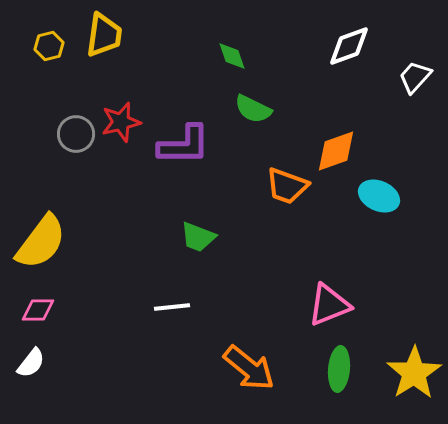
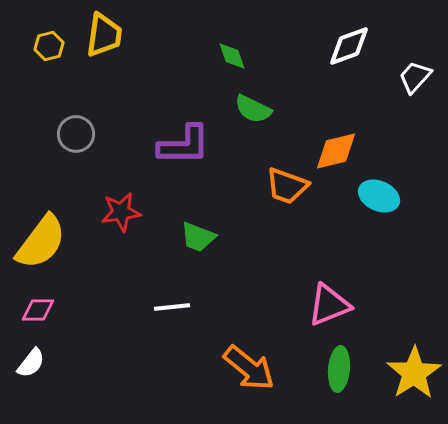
red star: moved 90 px down; rotated 6 degrees clockwise
orange diamond: rotated 6 degrees clockwise
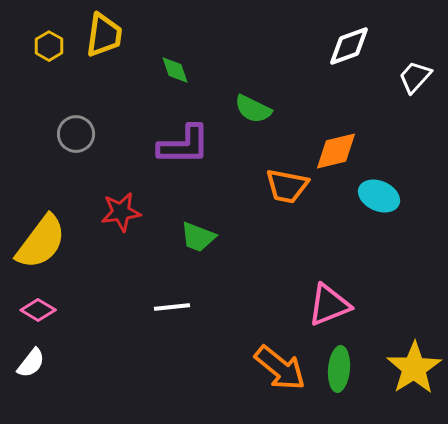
yellow hexagon: rotated 16 degrees counterclockwise
green diamond: moved 57 px left, 14 px down
orange trapezoid: rotated 9 degrees counterclockwise
pink diamond: rotated 32 degrees clockwise
orange arrow: moved 31 px right
yellow star: moved 5 px up
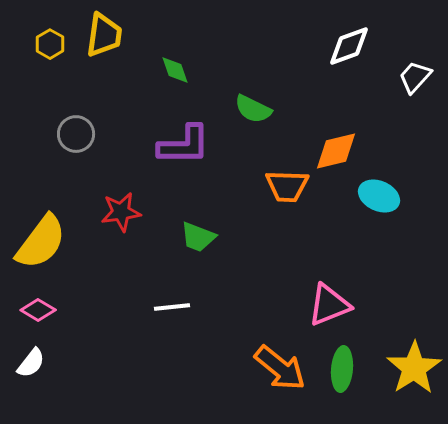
yellow hexagon: moved 1 px right, 2 px up
orange trapezoid: rotated 9 degrees counterclockwise
green ellipse: moved 3 px right
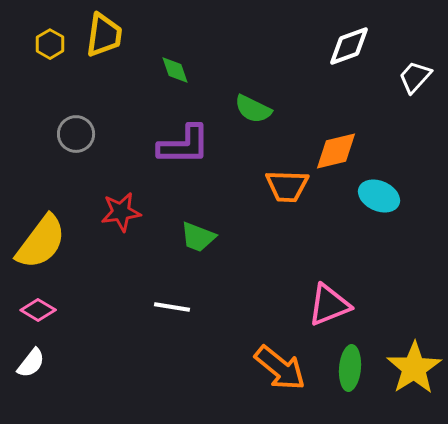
white line: rotated 15 degrees clockwise
green ellipse: moved 8 px right, 1 px up
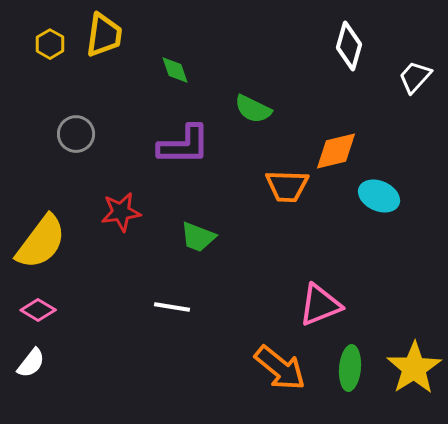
white diamond: rotated 54 degrees counterclockwise
pink triangle: moved 9 px left
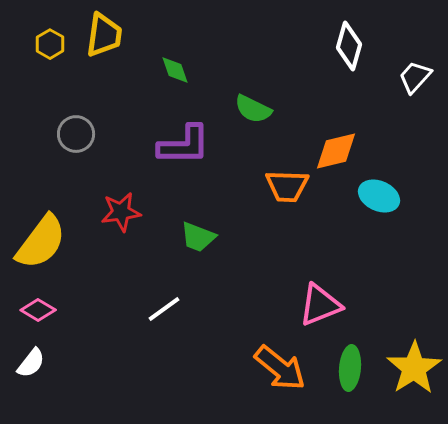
white line: moved 8 px left, 2 px down; rotated 45 degrees counterclockwise
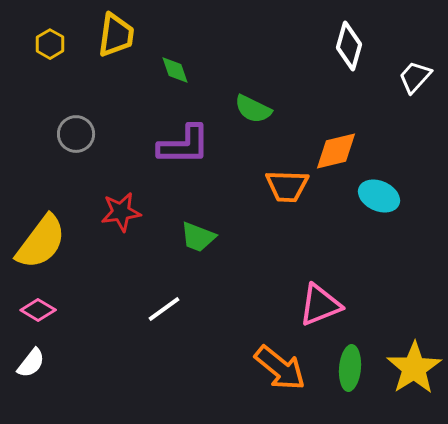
yellow trapezoid: moved 12 px right
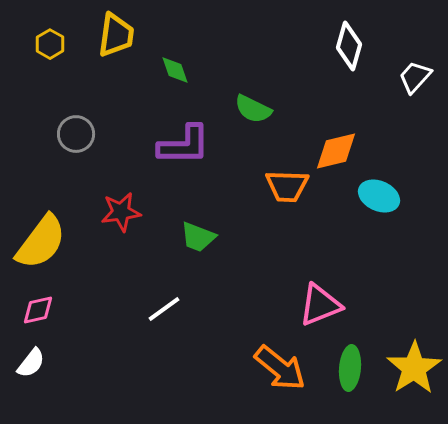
pink diamond: rotated 44 degrees counterclockwise
